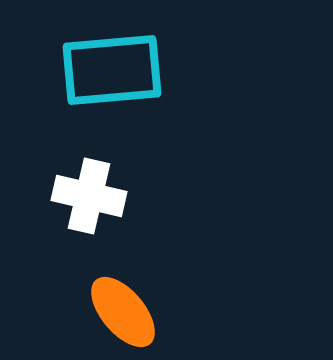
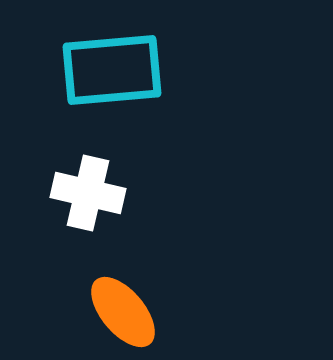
white cross: moved 1 px left, 3 px up
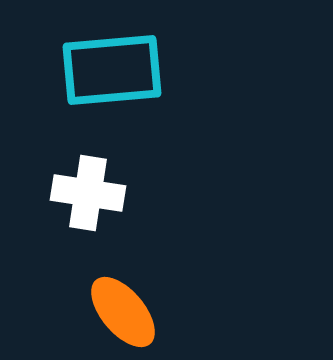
white cross: rotated 4 degrees counterclockwise
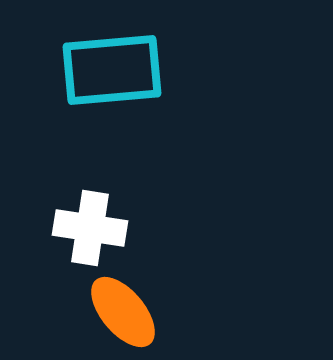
white cross: moved 2 px right, 35 px down
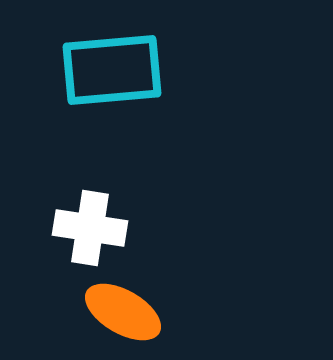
orange ellipse: rotated 20 degrees counterclockwise
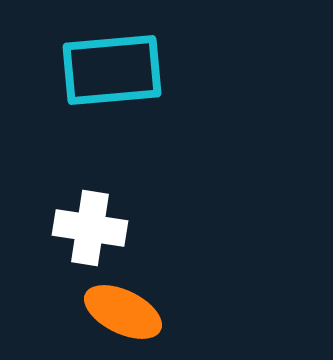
orange ellipse: rotated 4 degrees counterclockwise
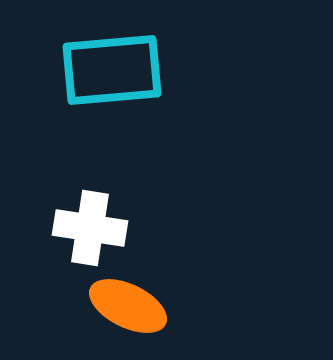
orange ellipse: moved 5 px right, 6 px up
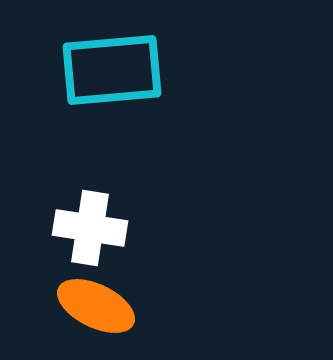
orange ellipse: moved 32 px left
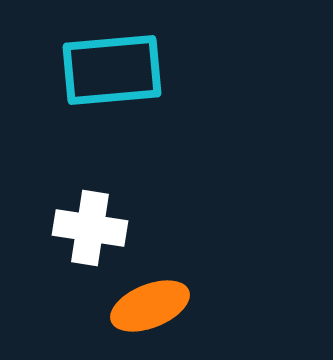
orange ellipse: moved 54 px right; rotated 48 degrees counterclockwise
